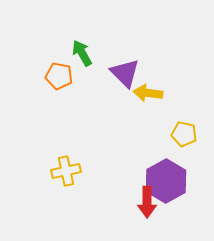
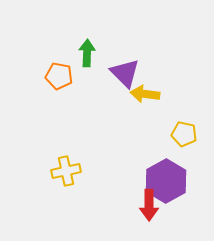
green arrow: moved 5 px right; rotated 32 degrees clockwise
yellow arrow: moved 3 px left, 1 px down
red arrow: moved 2 px right, 3 px down
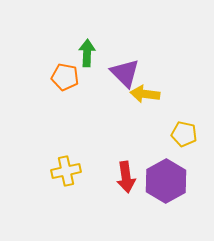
orange pentagon: moved 6 px right, 1 px down
red arrow: moved 23 px left, 28 px up; rotated 8 degrees counterclockwise
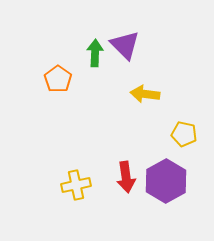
green arrow: moved 8 px right
purple triangle: moved 28 px up
orange pentagon: moved 7 px left, 2 px down; rotated 24 degrees clockwise
yellow cross: moved 10 px right, 14 px down
